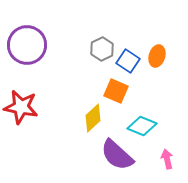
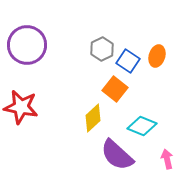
orange square: moved 1 px left, 2 px up; rotated 15 degrees clockwise
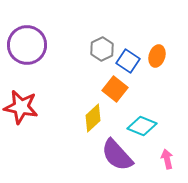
purple semicircle: rotated 6 degrees clockwise
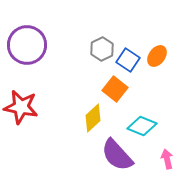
orange ellipse: rotated 20 degrees clockwise
blue square: moved 1 px up
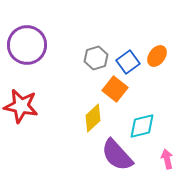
gray hexagon: moved 6 px left, 9 px down; rotated 10 degrees clockwise
blue square: moved 2 px down; rotated 20 degrees clockwise
red star: moved 1 px up
cyan diamond: rotated 36 degrees counterclockwise
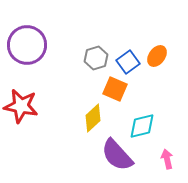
orange square: rotated 15 degrees counterclockwise
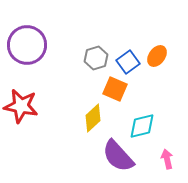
purple semicircle: moved 1 px right, 1 px down
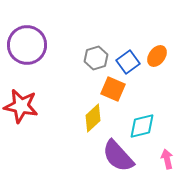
orange square: moved 2 px left
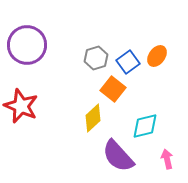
orange square: rotated 15 degrees clockwise
red star: rotated 12 degrees clockwise
cyan diamond: moved 3 px right
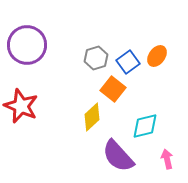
yellow diamond: moved 1 px left, 1 px up
